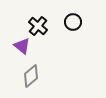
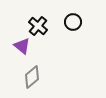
gray diamond: moved 1 px right, 1 px down
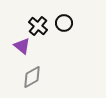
black circle: moved 9 px left, 1 px down
gray diamond: rotated 10 degrees clockwise
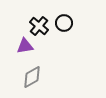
black cross: moved 1 px right
purple triangle: moved 3 px right; rotated 48 degrees counterclockwise
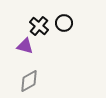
purple triangle: rotated 24 degrees clockwise
gray diamond: moved 3 px left, 4 px down
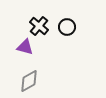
black circle: moved 3 px right, 4 px down
purple triangle: moved 1 px down
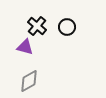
black cross: moved 2 px left
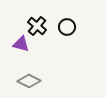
purple triangle: moved 4 px left, 3 px up
gray diamond: rotated 55 degrees clockwise
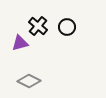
black cross: moved 1 px right
purple triangle: moved 1 px left, 1 px up; rotated 30 degrees counterclockwise
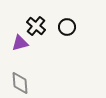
black cross: moved 2 px left
gray diamond: moved 9 px left, 2 px down; rotated 60 degrees clockwise
